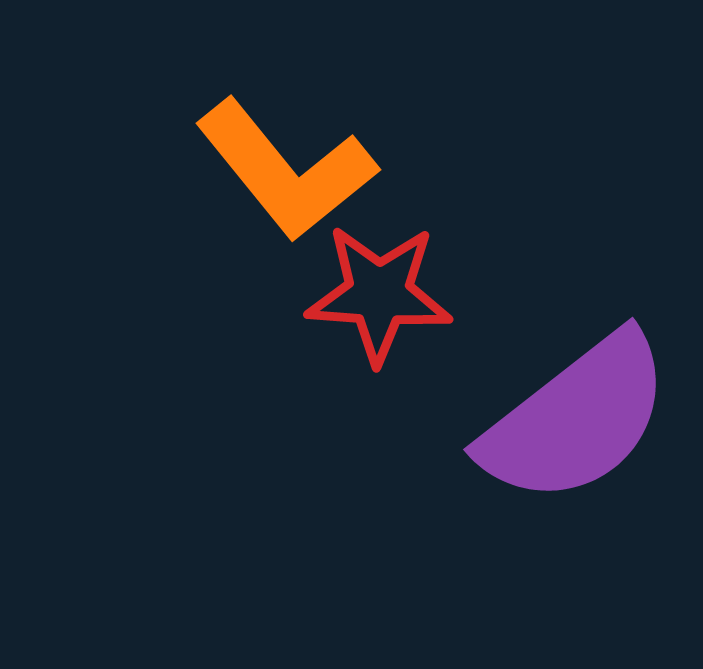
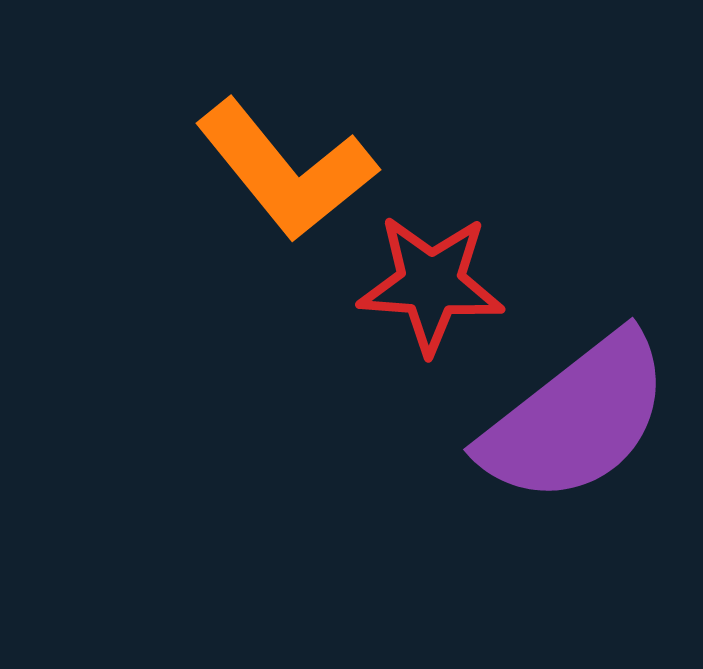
red star: moved 52 px right, 10 px up
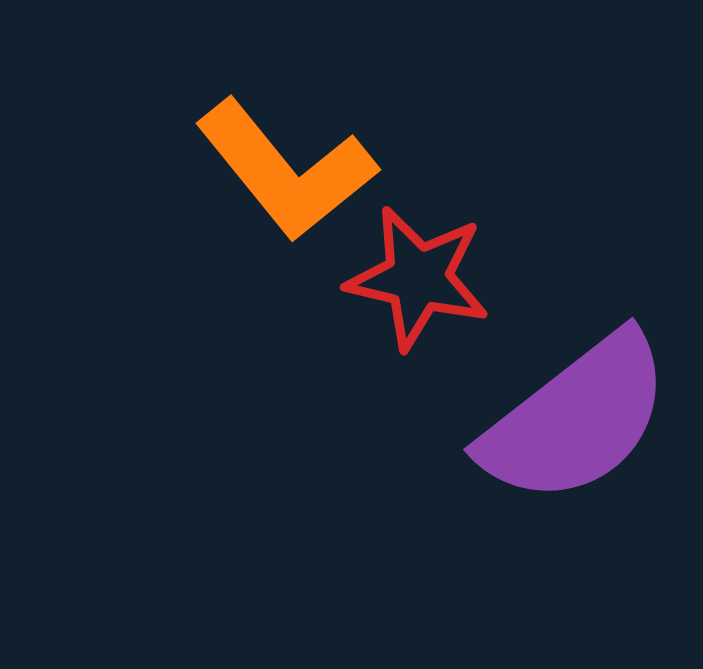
red star: moved 13 px left, 6 px up; rotated 9 degrees clockwise
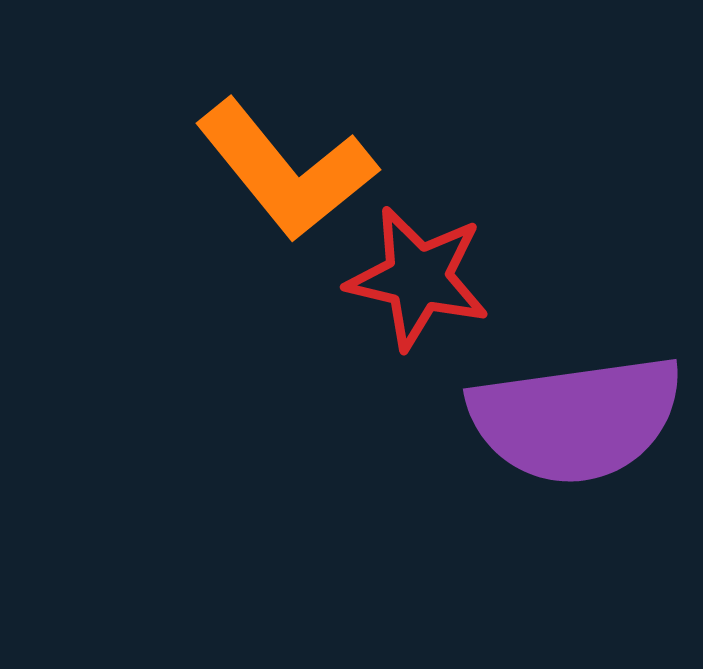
purple semicircle: rotated 30 degrees clockwise
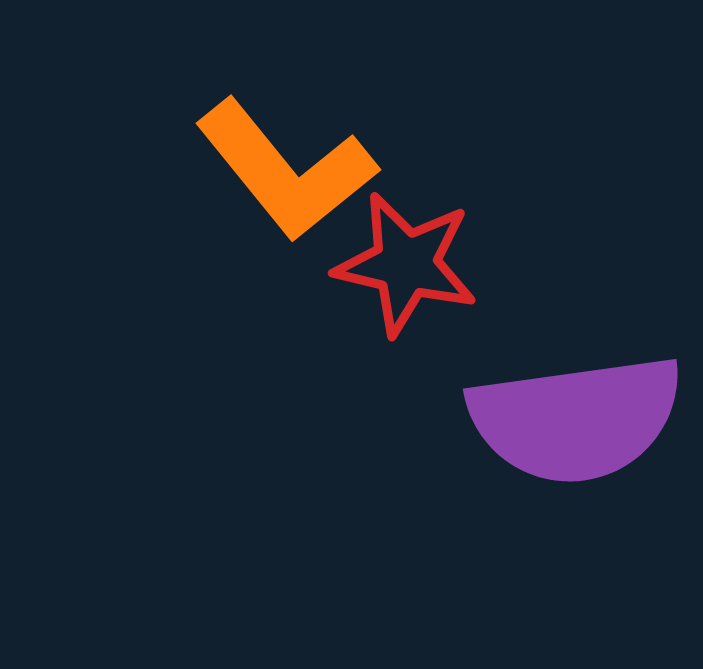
red star: moved 12 px left, 14 px up
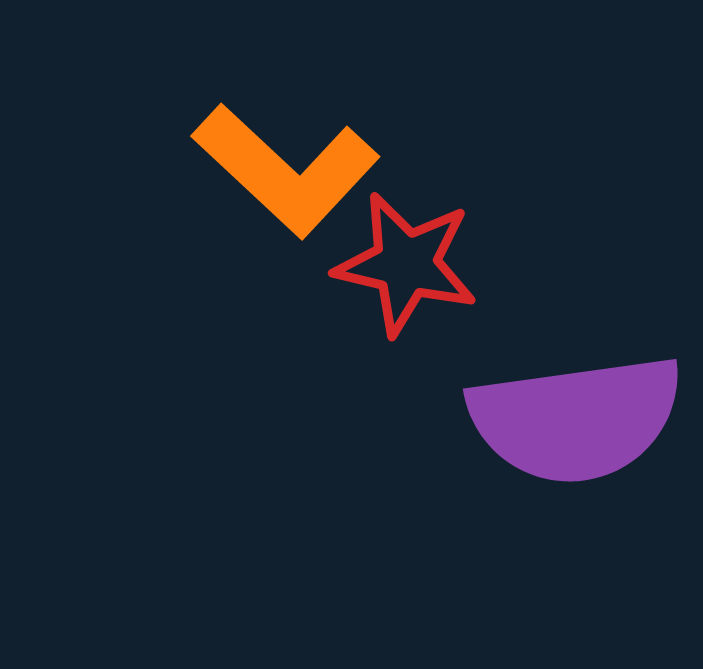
orange L-shape: rotated 8 degrees counterclockwise
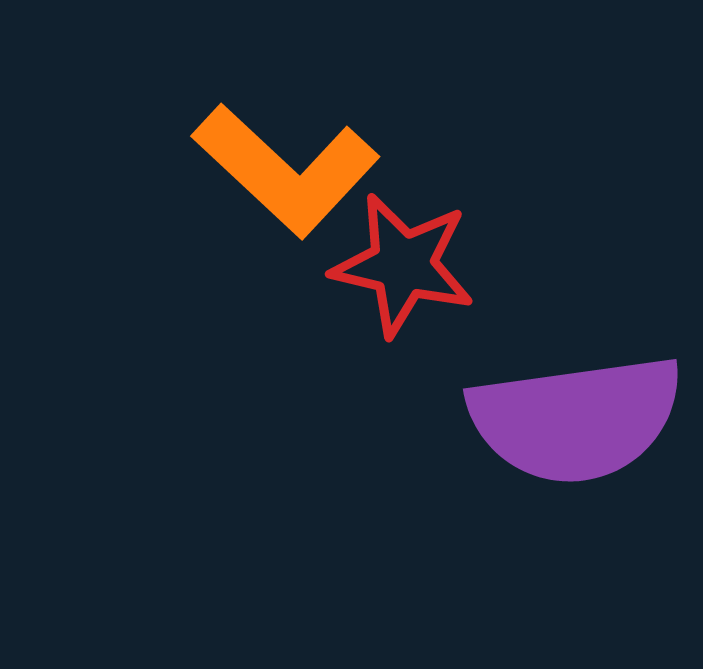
red star: moved 3 px left, 1 px down
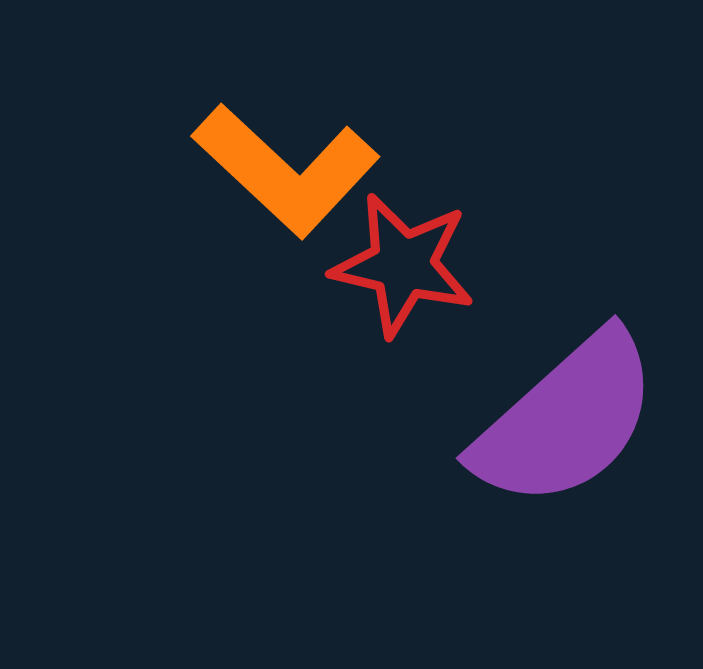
purple semicircle: moved 10 px left, 1 px down; rotated 34 degrees counterclockwise
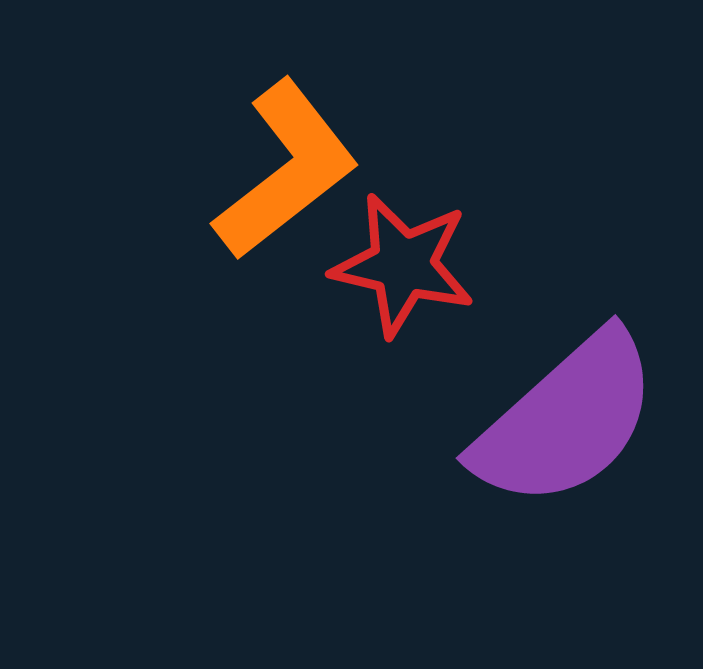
orange L-shape: rotated 81 degrees counterclockwise
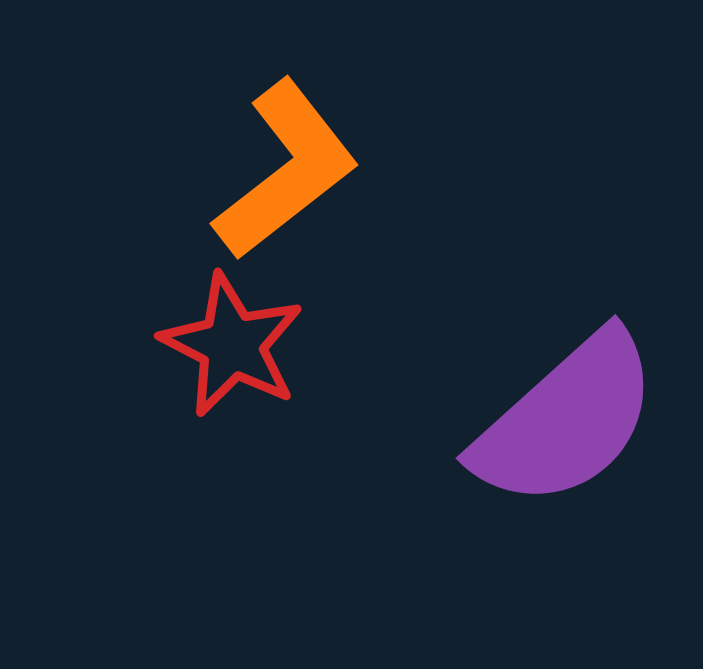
red star: moved 171 px left, 80 px down; rotated 14 degrees clockwise
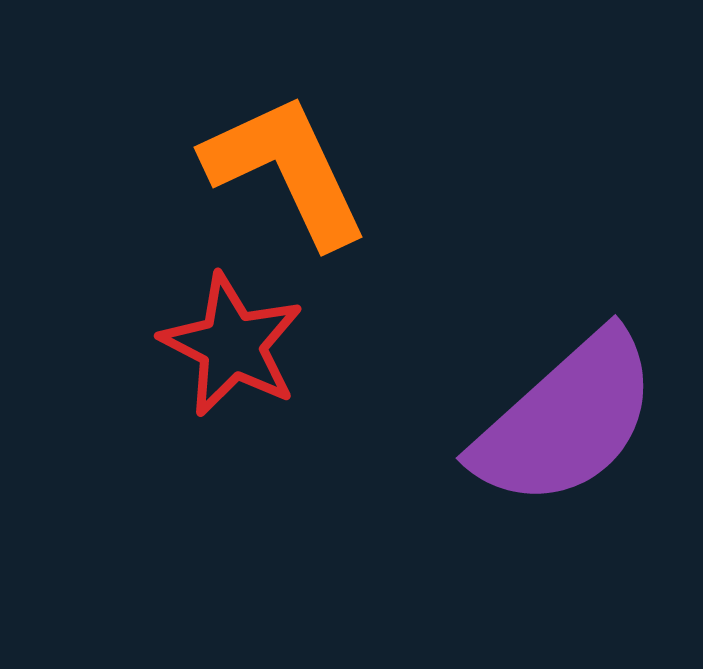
orange L-shape: rotated 77 degrees counterclockwise
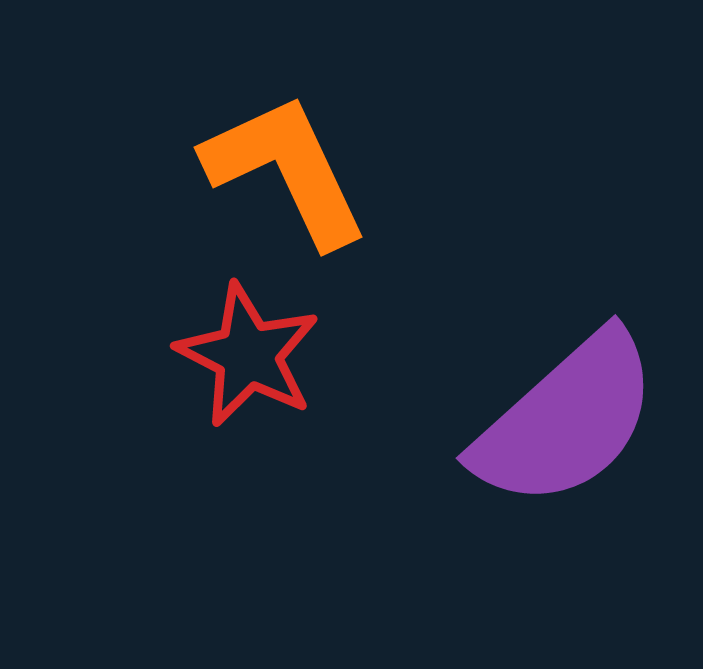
red star: moved 16 px right, 10 px down
